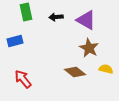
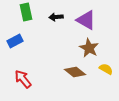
blue rectangle: rotated 14 degrees counterclockwise
yellow semicircle: rotated 16 degrees clockwise
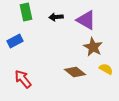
brown star: moved 4 px right, 1 px up
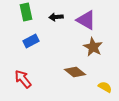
blue rectangle: moved 16 px right
yellow semicircle: moved 1 px left, 18 px down
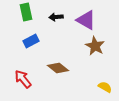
brown star: moved 2 px right, 1 px up
brown diamond: moved 17 px left, 4 px up
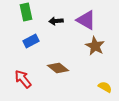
black arrow: moved 4 px down
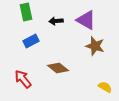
brown star: rotated 12 degrees counterclockwise
